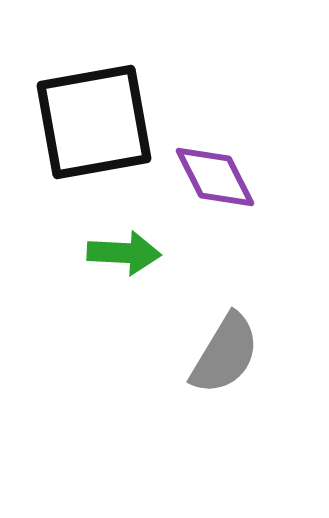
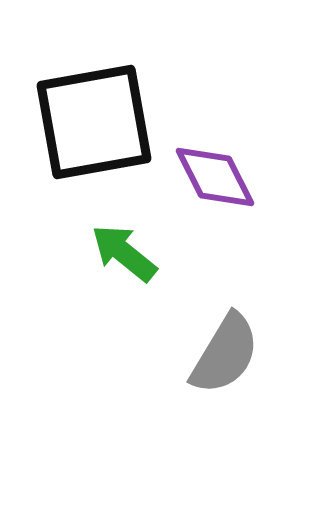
green arrow: rotated 144 degrees counterclockwise
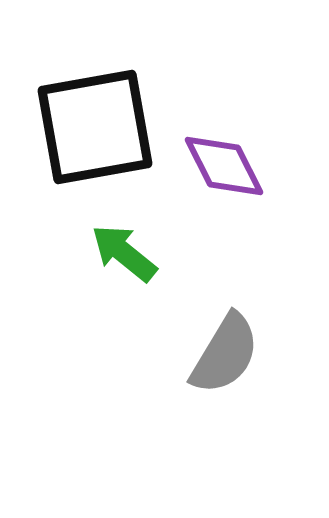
black square: moved 1 px right, 5 px down
purple diamond: moved 9 px right, 11 px up
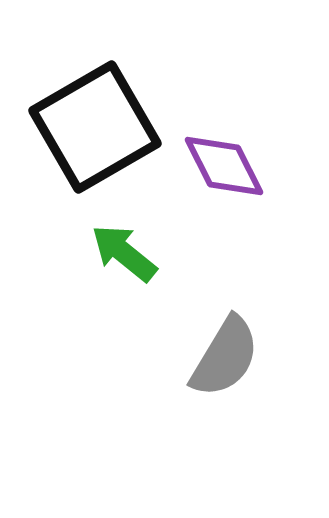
black square: rotated 20 degrees counterclockwise
gray semicircle: moved 3 px down
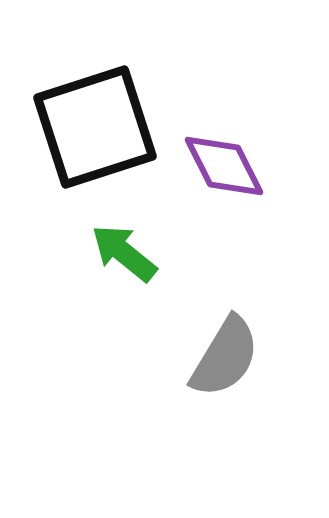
black square: rotated 12 degrees clockwise
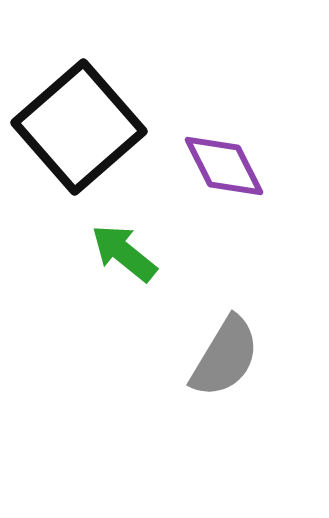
black square: moved 16 px left; rotated 23 degrees counterclockwise
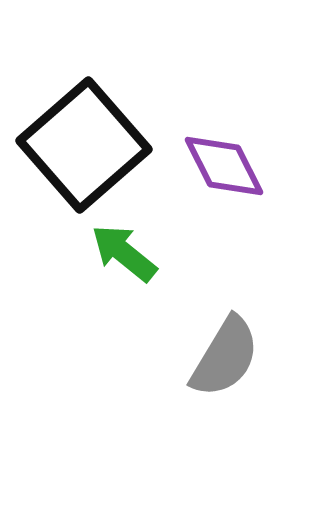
black square: moved 5 px right, 18 px down
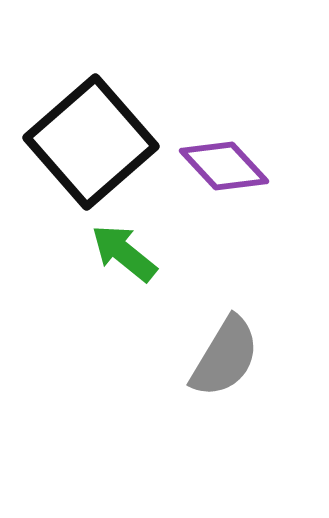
black square: moved 7 px right, 3 px up
purple diamond: rotated 16 degrees counterclockwise
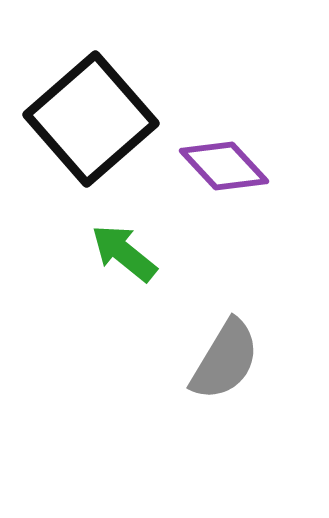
black square: moved 23 px up
gray semicircle: moved 3 px down
